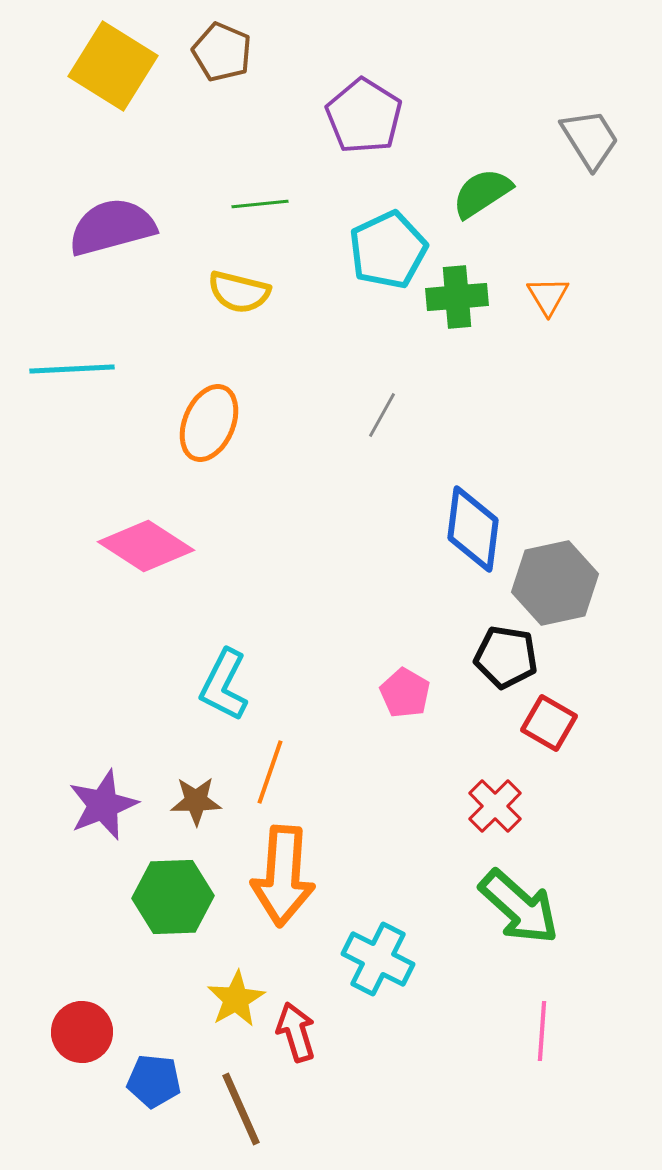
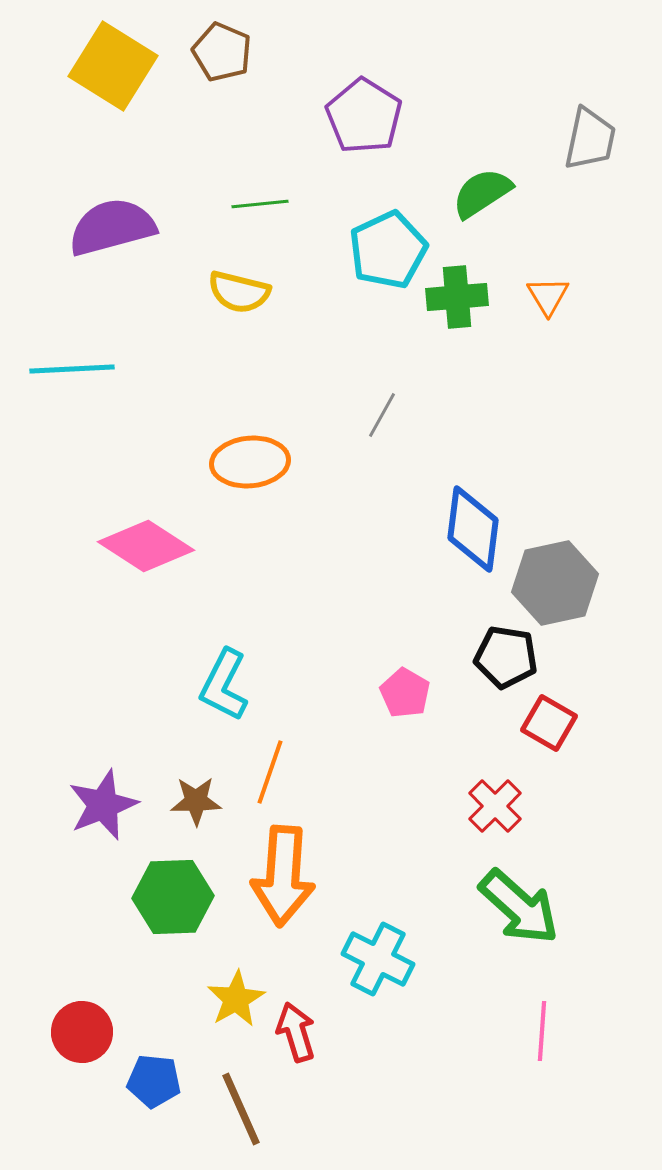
gray trapezoid: rotated 44 degrees clockwise
orange ellipse: moved 41 px right, 39 px down; rotated 62 degrees clockwise
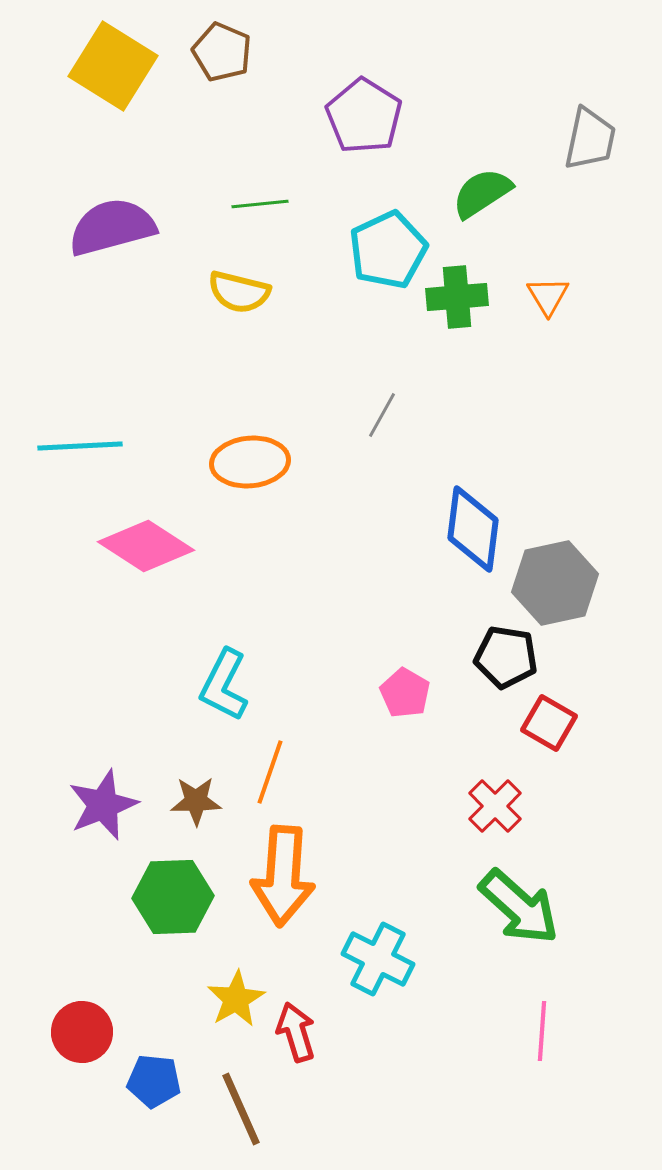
cyan line: moved 8 px right, 77 px down
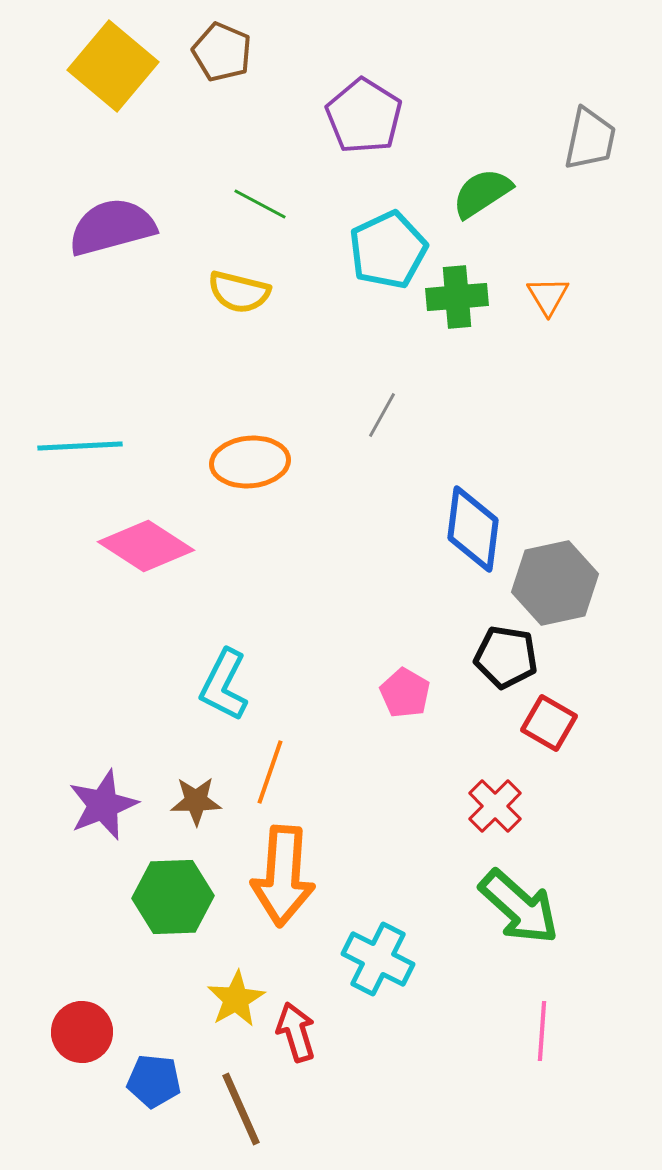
yellow square: rotated 8 degrees clockwise
green line: rotated 34 degrees clockwise
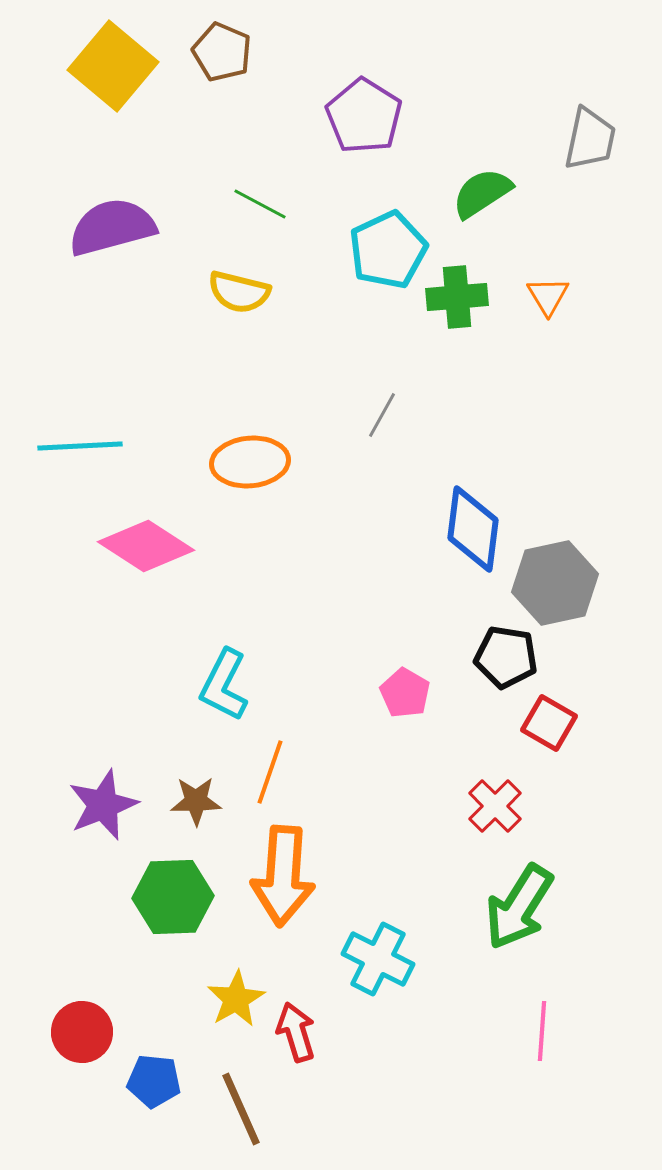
green arrow: rotated 80 degrees clockwise
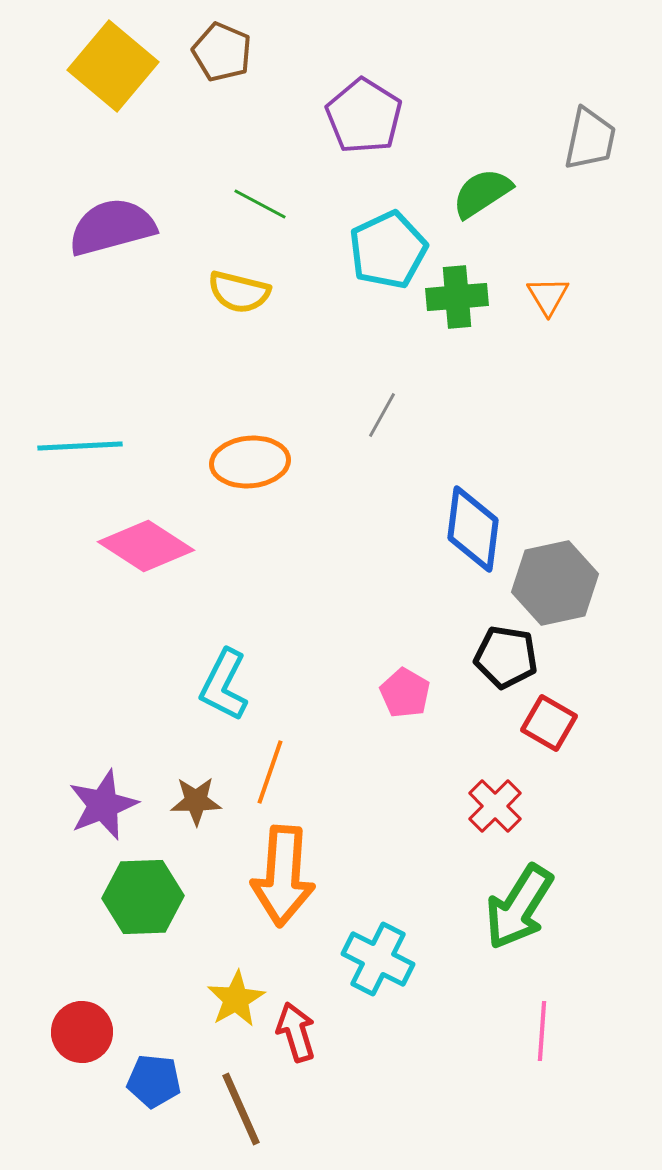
green hexagon: moved 30 px left
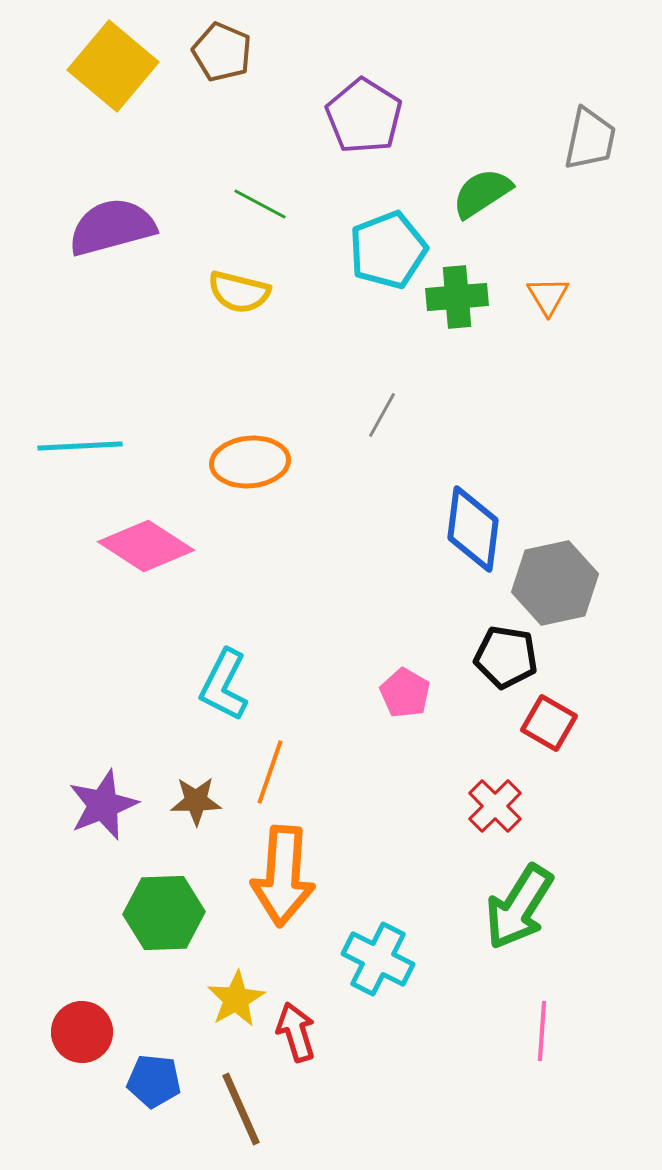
cyan pentagon: rotated 4 degrees clockwise
green hexagon: moved 21 px right, 16 px down
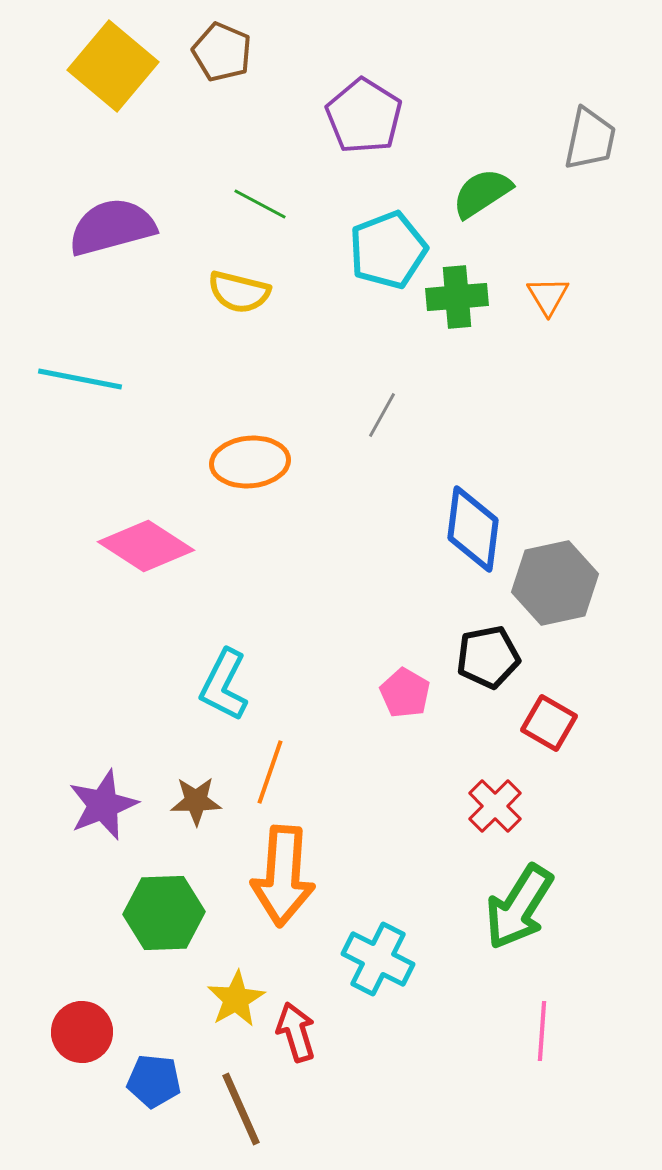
cyan line: moved 67 px up; rotated 14 degrees clockwise
black pentagon: moved 18 px left; rotated 20 degrees counterclockwise
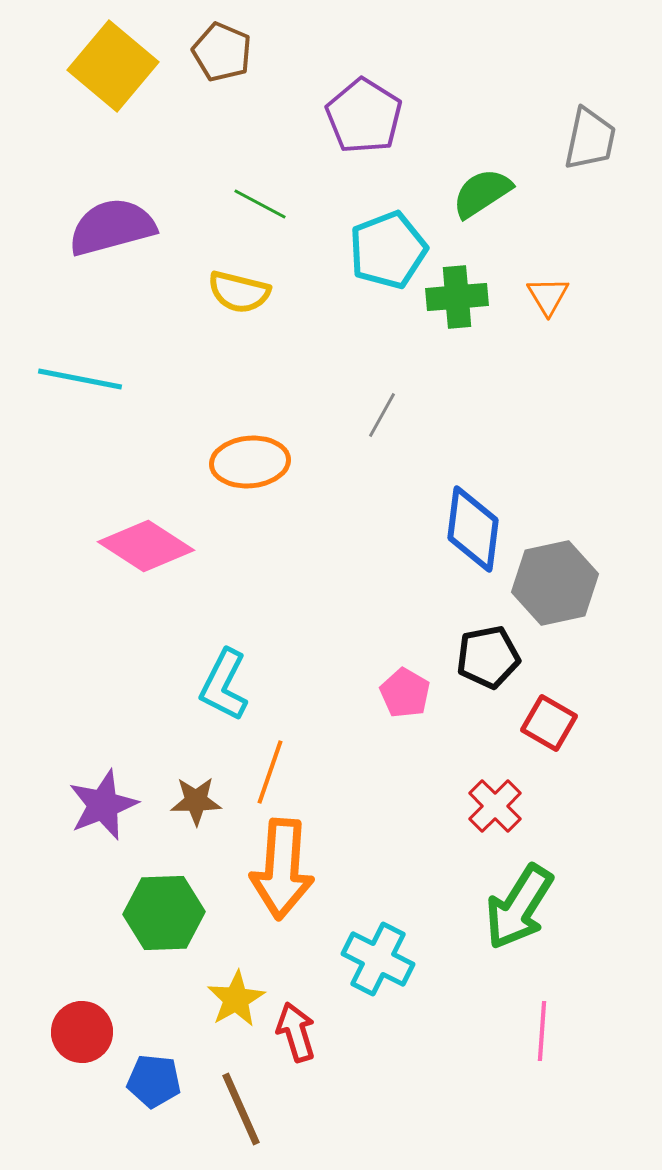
orange arrow: moved 1 px left, 7 px up
